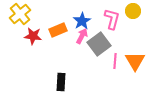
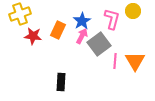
yellow cross: rotated 20 degrees clockwise
orange rectangle: rotated 42 degrees counterclockwise
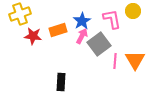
pink L-shape: rotated 25 degrees counterclockwise
orange rectangle: rotated 48 degrees clockwise
orange triangle: moved 1 px up
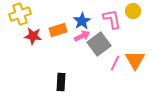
pink arrow: rotated 35 degrees clockwise
pink line: moved 2 px down; rotated 21 degrees clockwise
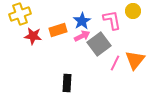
pink L-shape: moved 1 px down
orange triangle: rotated 10 degrees clockwise
black rectangle: moved 6 px right, 1 px down
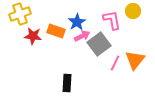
blue star: moved 5 px left, 1 px down
orange rectangle: moved 2 px left, 1 px down; rotated 36 degrees clockwise
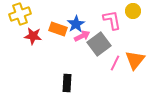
blue star: moved 1 px left, 2 px down
orange rectangle: moved 2 px right, 2 px up
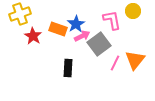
red star: rotated 24 degrees clockwise
black rectangle: moved 1 px right, 15 px up
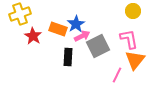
pink L-shape: moved 17 px right, 19 px down
gray square: moved 1 px left, 2 px down; rotated 10 degrees clockwise
pink line: moved 2 px right, 12 px down
black rectangle: moved 11 px up
